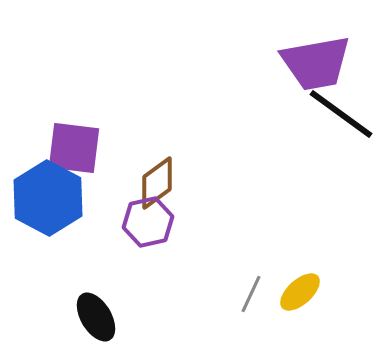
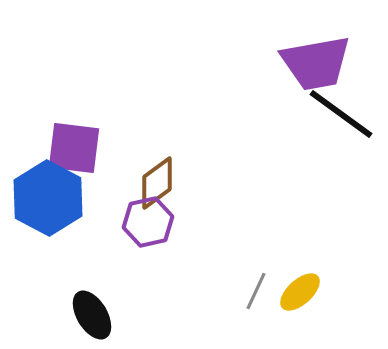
gray line: moved 5 px right, 3 px up
black ellipse: moved 4 px left, 2 px up
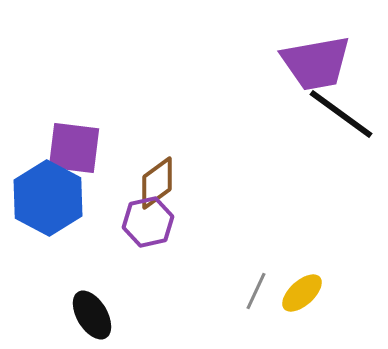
yellow ellipse: moved 2 px right, 1 px down
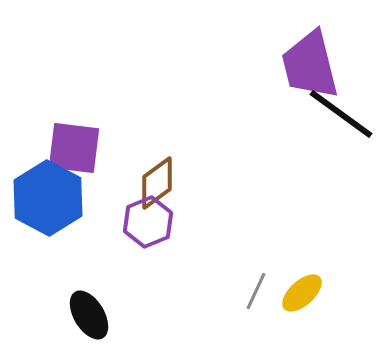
purple trapezoid: moved 6 px left, 2 px down; rotated 86 degrees clockwise
purple hexagon: rotated 9 degrees counterclockwise
black ellipse: moved 3 px left
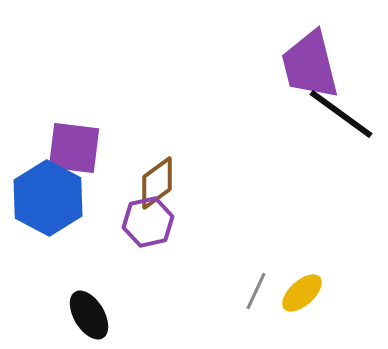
purple hexagon: rotated 9 degrees clockwise
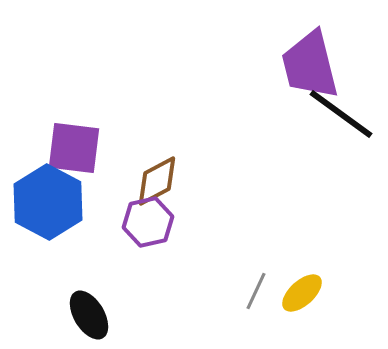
brown diamond: moved 2 px up; rotated 8 degrees clockwise
blue hexagon: moved 4 px down
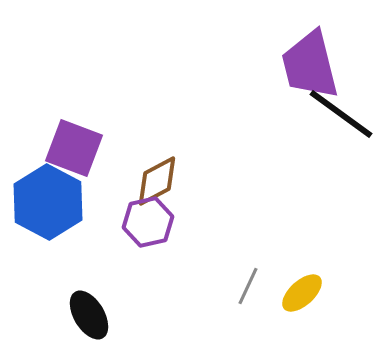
purple square: rotated 14 degrees clockwise
gray line: moved 8 px left, 5 px up
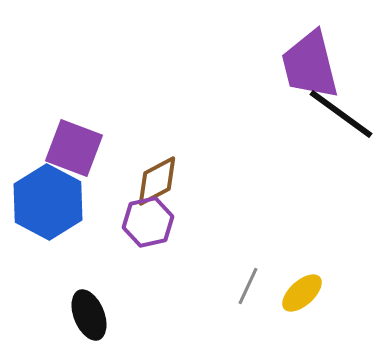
black ellipse: rotated 9 degrees clockwise
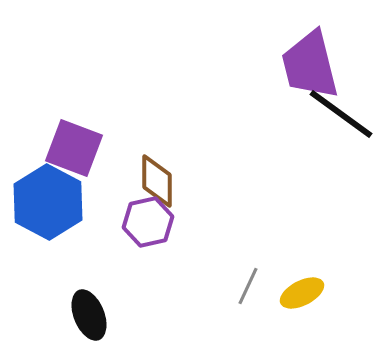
brown diamond: rotated 62 degrees counterclockwise
yellow ellipse: rotated 15 degrees clockwise
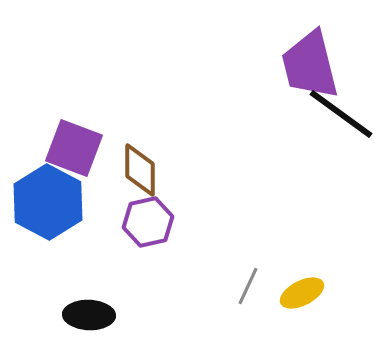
brown diamond: moved 17 px left, 11 px up
black ellipse: rotated 66 degrees counterclockwise
